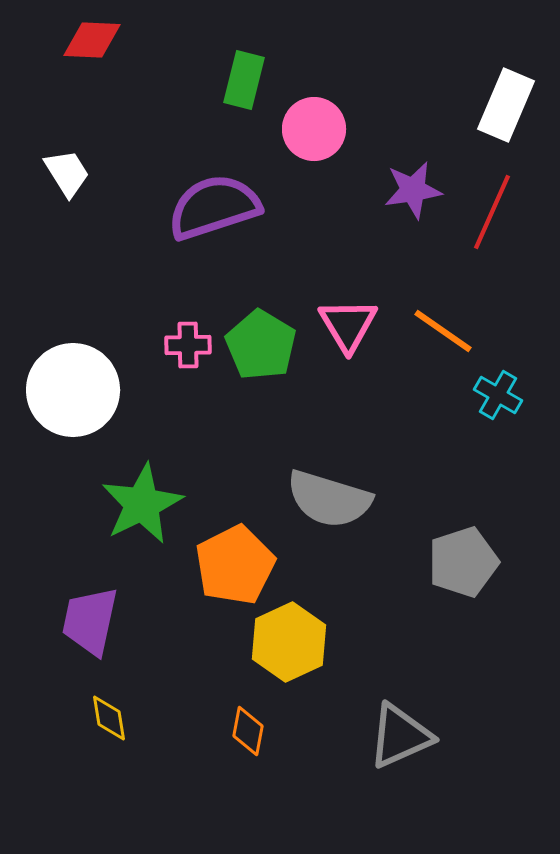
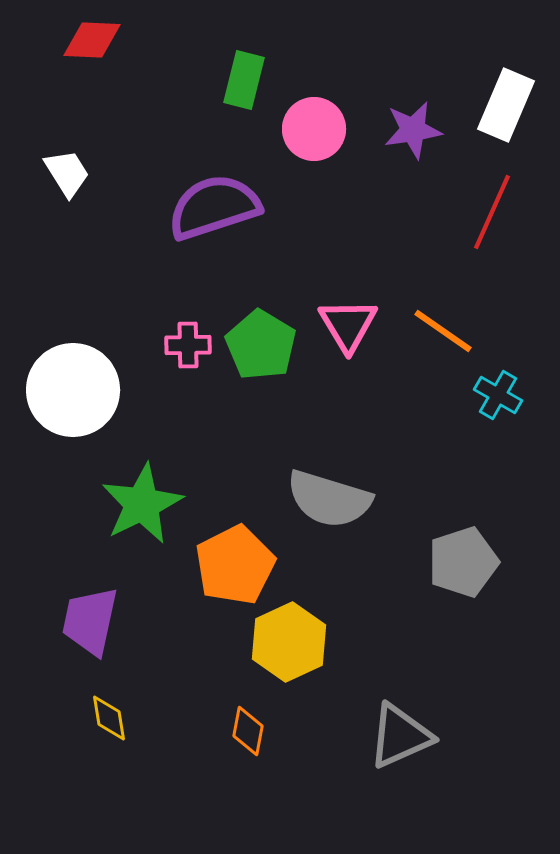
purple star: moved 60 px up
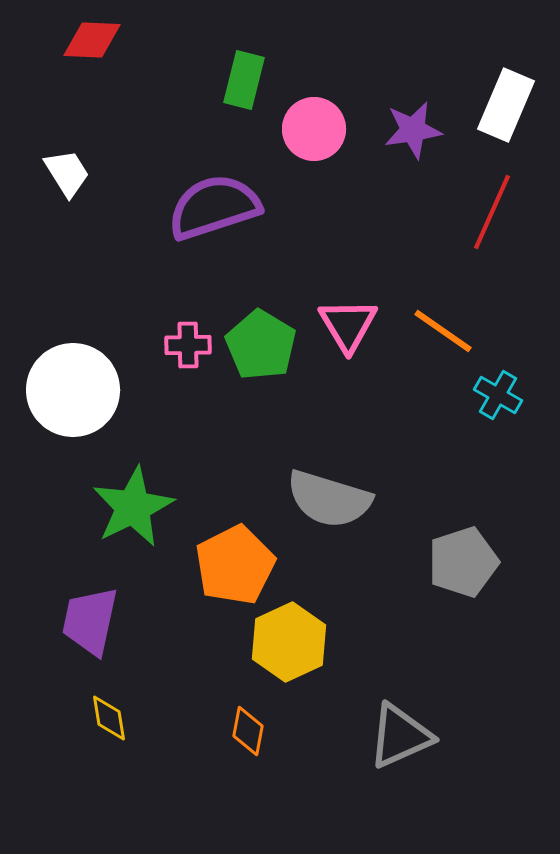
green star: moved 9 px left, 3 px down
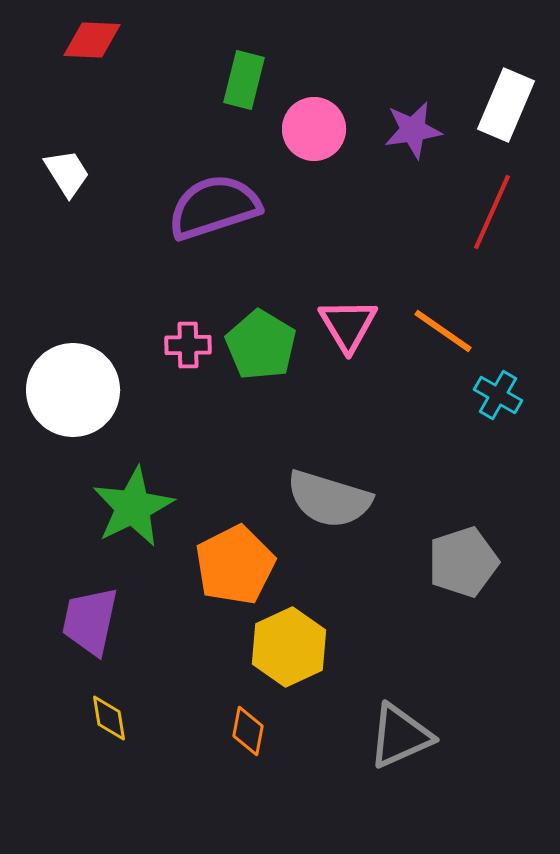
yellow hexagon: moved 5 px down
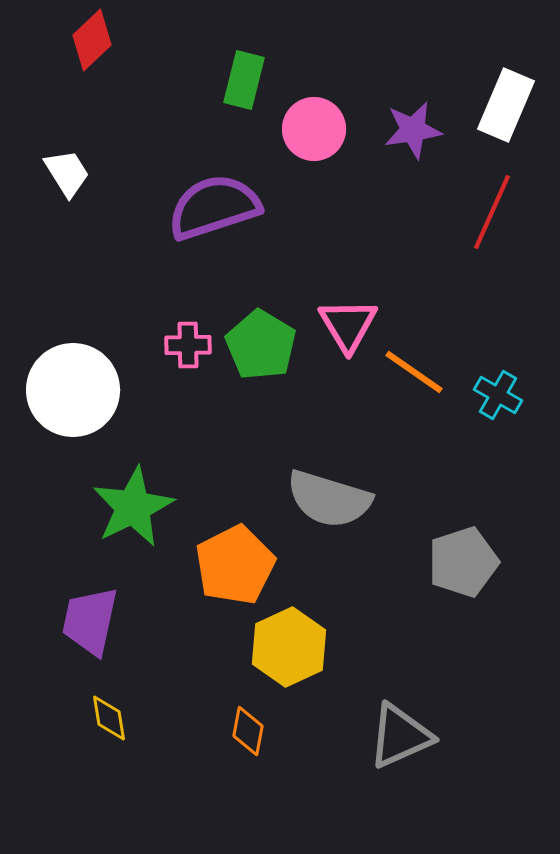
red diamond: rotated 46 degrees counterclockwise
orange line: moved 29 px left, 41 px down
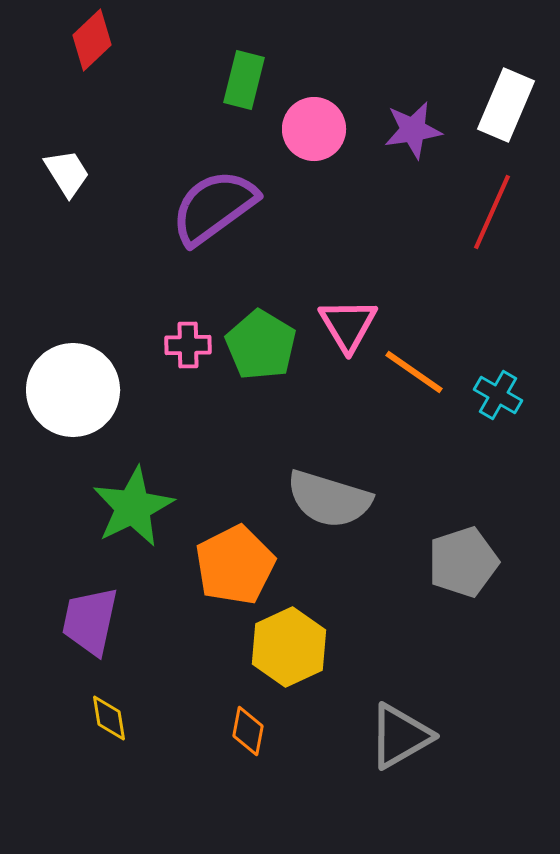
purple semicircle: rotated 18 degrees counterclockwise
gray triangle: rotated 6 degrees counterclockwise
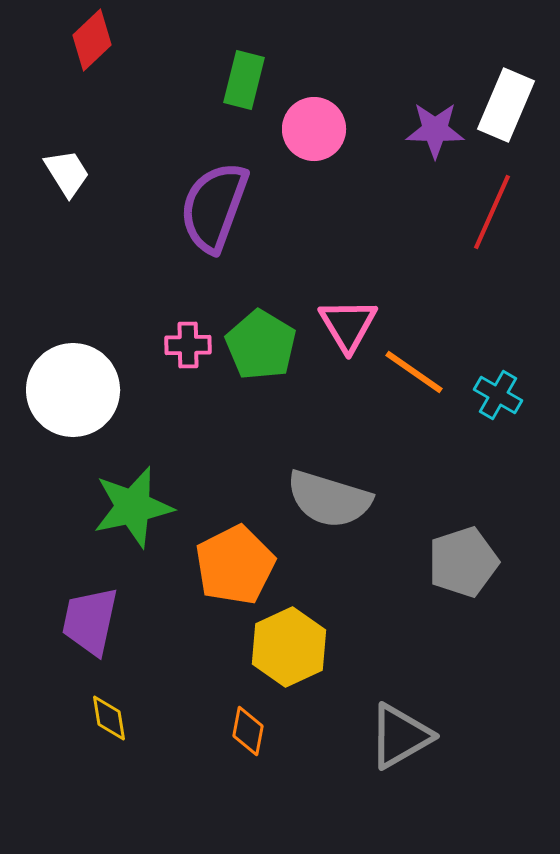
purple star: moved 22 px right; rotated 10 degrees clockwise
purple semicircle: rotated 34 degrees counterclockwise
green star: rotated 14 degrees clockwise
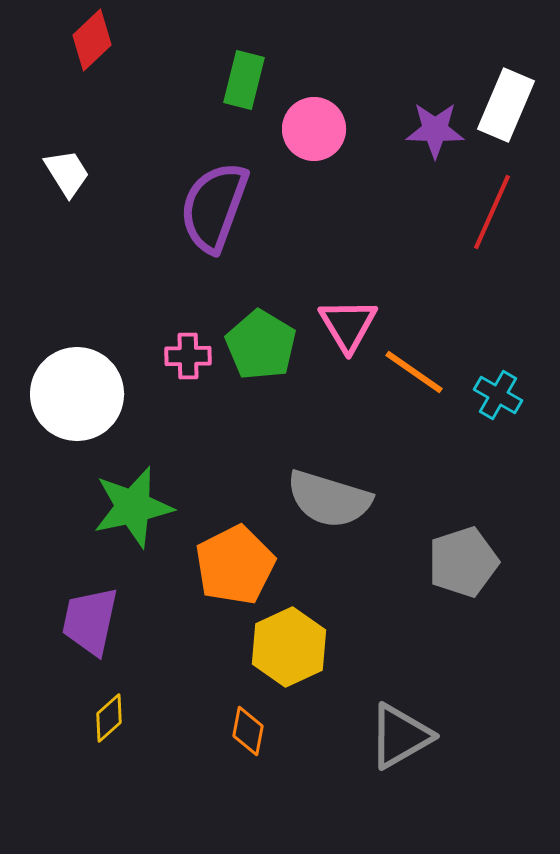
pink cross: moved 11 px down
white circle: moved 4 px right, 4 px down
yellow diamond: rotated 57 degrees clockwise
